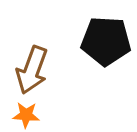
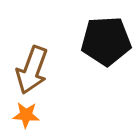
black pentagon: rotated 6 degrees counterclockwise
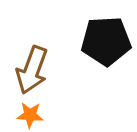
orange star: moved 4 px right
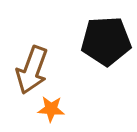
orange star: moved 21 px right, 6 px up
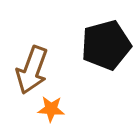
black pentagon: moved 4 px down; rotated 12 degrees counterclockwise
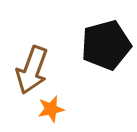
orange star: rotated 16 degrees counterclockwise
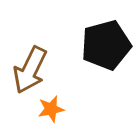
brown arrow: moved 2 px left; rotated 6 degrees clockwise
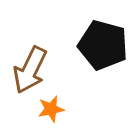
black pentagon: moved 3 px left; rotated 30 degrees clockwise
